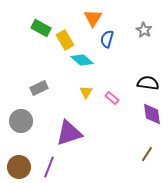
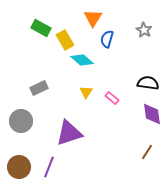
brown line: moved 2 px up
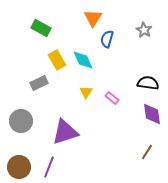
yellow rectangle: moved 8 px left, 20 px down
cyan diamond: moved 1 px right; rotated 25 degrees clockwise
gray rectangle: moved 5 px up
purple triangle: moved 4 px left, 1 px up
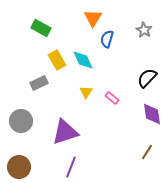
black semicircle: moved 1 px left, 5 px up; rotated 55 degrees counterclockwise
purple line: moved 22 px right
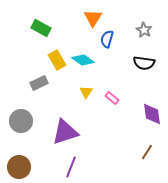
cyan diamond: rotated 30 degrees counterclockwise
black semicircle: moved 3 px left, 15 px up; rotated 125 degrees counterclockwise
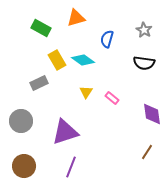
orange triangle: moved 17 px left; rotated 42 degrees clockwise
brown circle: moved 5 px right, 1 px up
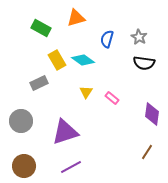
gray star: moved 5 px left, 7 px down
purple diamond: rotated 15 degrees clockwise
purple line: rotated 40 degrees clockwise
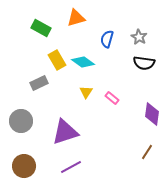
cyan diamond: moved 2 px down
